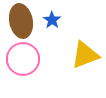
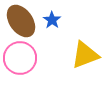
brown ellipse: rotated 24 degrees counterclockwise
pink circle: moved 3 px left, 1 px up
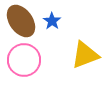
blue star: moved 1 px down
pink circle: moved 4 px right, 2 px down
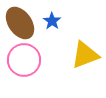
brown ellipse: moved 1 px left, 2 px down
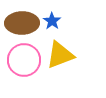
brown ellipse: moved 2 px right; rotated 56 degrees counterclockwise
yellow triangle: moved 25 px left
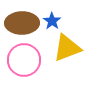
yellow triangle: moved 7 px right, 7 px up
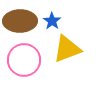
brown ellipse: moved 2 px left, 2 px up
yellow triangle: moved 1 px down
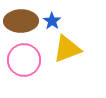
brown ellipse: moved 1 px right
